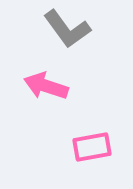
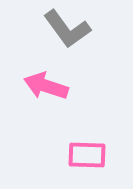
pink rectangle: moved 5 px left, 8 px down; rotated 12 degrees clockwise
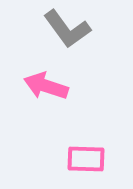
pink rectangle: moved 1 px left, 4 px down
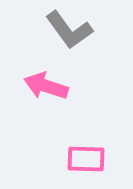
gray L-shape: moved 2 px right, 1 px down
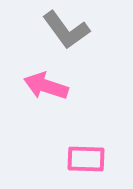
gray L-shape: moved 3 px left
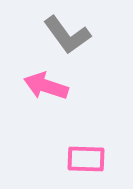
gray L-shape: moved 1 px right, 5 px down
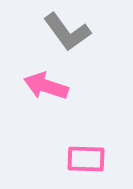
gray L-shape: moved 3 px up
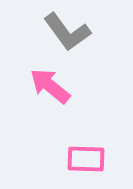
pink arrow: moved 4 px right; rotated 21 degrees clockwise
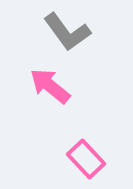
pink rectangle: rotated 45 degrees clockwise
